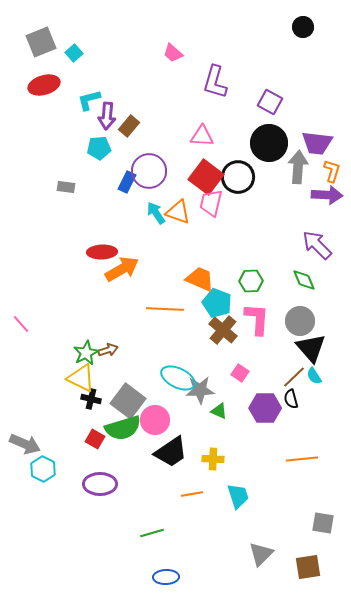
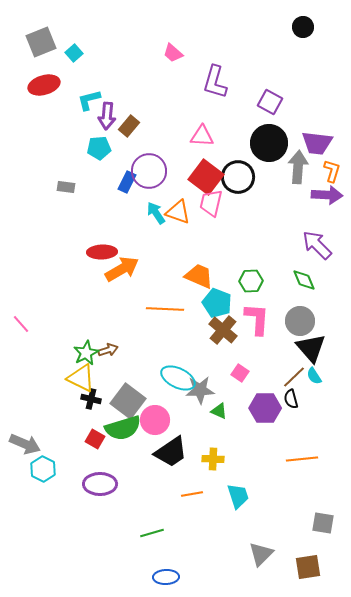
orange trapezoid at (200, 279): moved 1 px left, 3 px up
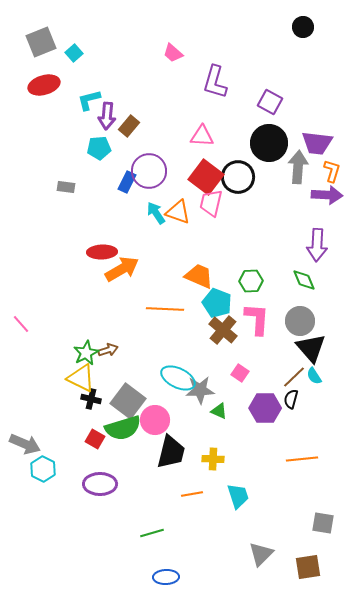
purple arrow at (317, 245): rotated 132 degrees counterclockwise
black semicircle at (291, 399): rotated 30 degrees clockwise
black trapezoid at (171, 452): rotated 42 degrees counterclockwise
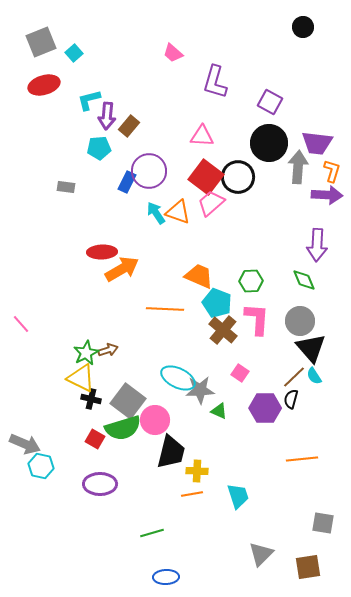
pink trapezoid at (211, 203): rotated 36 degrees clockwise
yellow cross at (213, 459): moved 16 px left, 12 px down
cyan hexagon at (43, 469): moved 2 px left, 3 px up; rotated 15 degrees counterclockwise
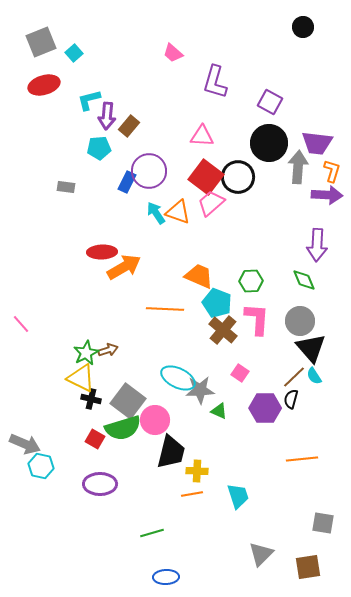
orange arrow at (122, 269): moved 2 px right, 2 px up
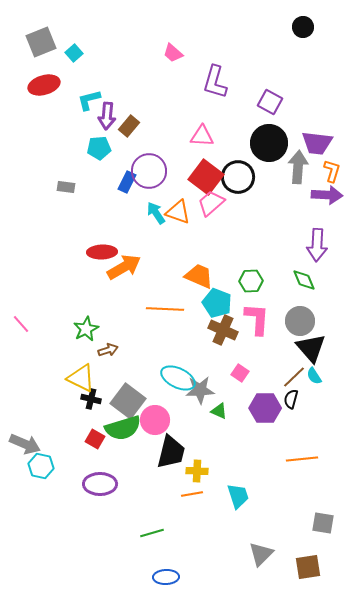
brown cross at (223, 330): rotated 16 degrees counterclockwise
green star at (86, 353): moved 24 px up
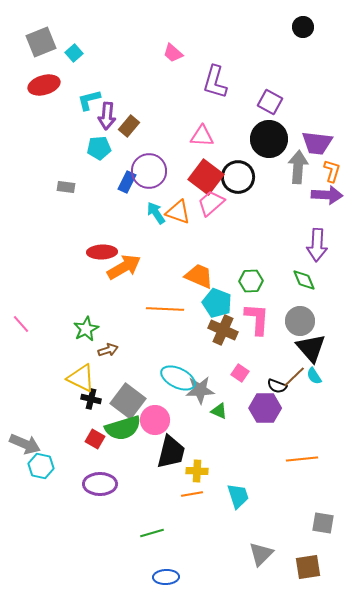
black circle at (269, 143): moved 4 px up
black semicircle at (291, 399): moved 14 px left, 13 px up; rotated 84 degrees counterclockwise
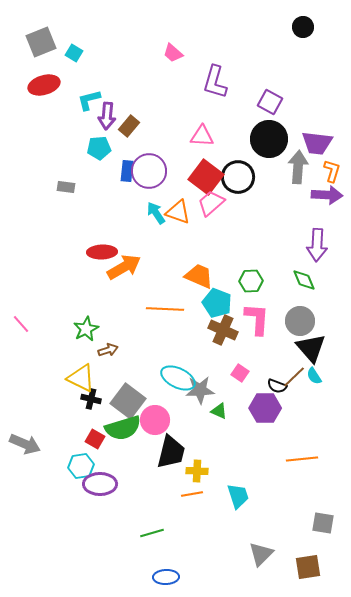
cyan square at (74, 53): rotated 18 degrees counterclockwise
blue rectangle at (127, 182): moved 11 px up; rotated 20 degrees counterclockwise
cyan hexagon at (41, 466): moved 40 px right; rotated 20 degrees counterclockwise
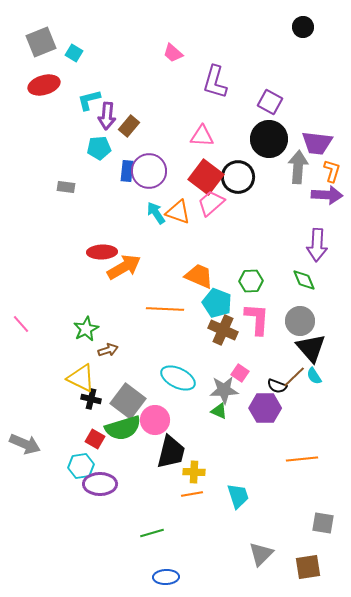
gray star at (200, 390): moved 24 px right
yellow cross at (197, 471): moved 3 px left, 1 px down
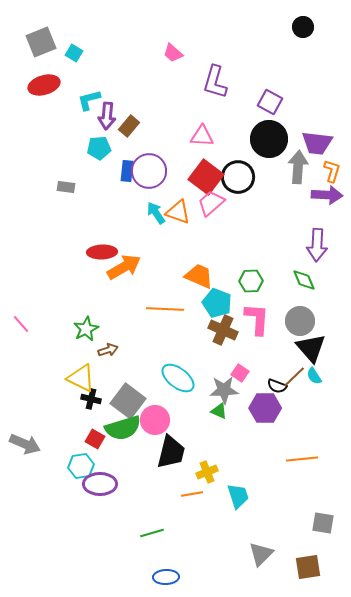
cyan ellipse at (178, 378): rotated 12 degrees clockwise
yellow cross at (194, 472): moved 13 px right; rotated 25 degrees counterclockwise
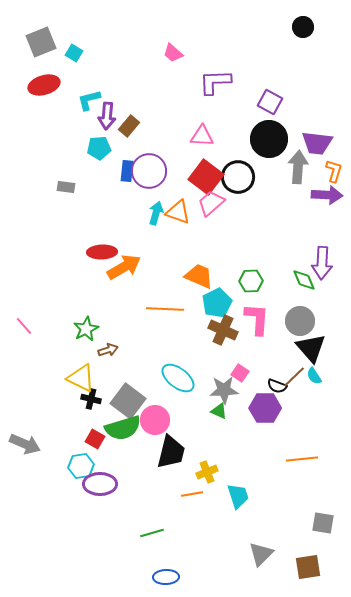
purple L-shape at (215, 82): rotated 72 degrees clockwise
orange L-shape at (332, 171): moved 2 px right
cyan arrow at (156, 213): rotated 50 degrees clockwise
purple arrow at (317, 245): moved 5 px right, 18 px down
cyan pentagon at (217, 303): rotated 24 degrees clockwise
pink line at (21, 324): moved 3 px right, 2 px down
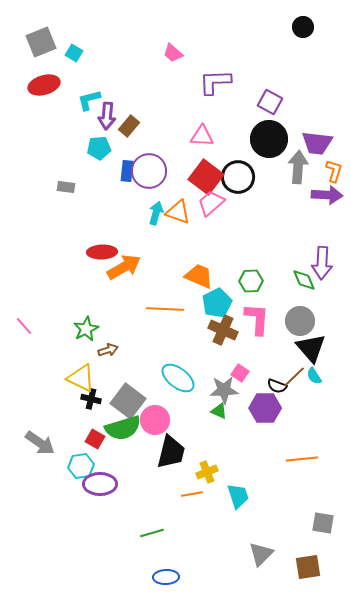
gray arrow at (25, 444): moved 15 px right, 1 px up; rotated 12 degrees clockwise
